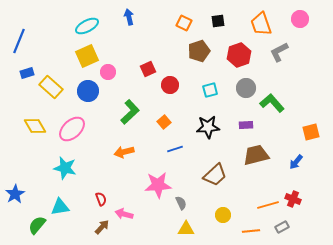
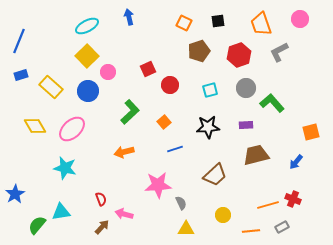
yellow square at (87, 56): rotated 20 degrees counterclockwise
blue rectangle at (27, 73): moved 6 px left, 2 px down
cyan triangle at (60, 207): moved 1 px right, 5 px down
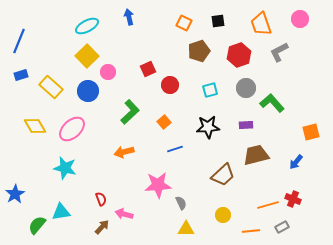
brown trapezoid at (215, 175): moved 8 px right
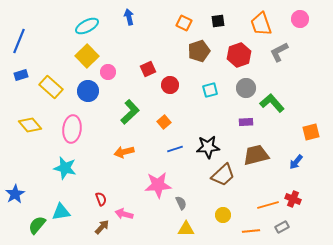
purple rectangle at (246, 125): moved 3 px up
yellow diamond at (35, 126): moved 5 px left, 1 px up; rotated 10 degrees counterclockwise
black star at (208, 127): moved 20 px down
pink ellipse at (72, 129): rotated 40 degrees counterclockwise
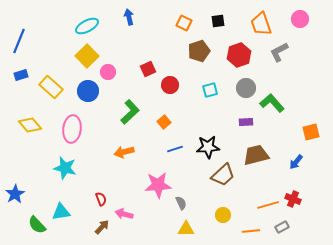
green semicircle at (37, 225): rotated 84 degrees counterclockwise
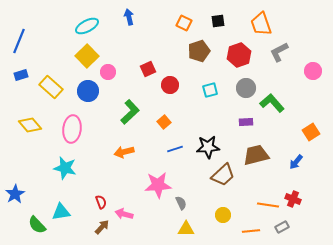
pink circle at (300, 19): moved 13 px right, 52 px down
orange square at (311, 132): rotated 18 degrees counterclockwise
red semicircle at (101, 199): moved 3 px down
orange line at (268, 205): rotated 25 degrees clockwise
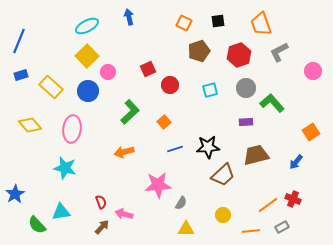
gray semicircle at (181, 203): rotated 56 degrees clockwise
orange line at (268, 205): rotated 45 degrees counterclockwise
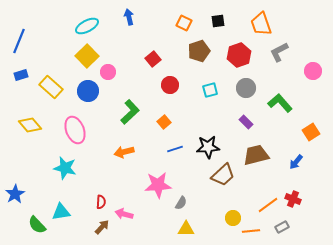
red square at (148, 69): moved 5 px right, 10 px up; rotated 14 degrees counterclockwise
green L-shape at (272, 103): moved 8 px right
purple rectangle at (246, 122): rotated 48 degrees clockwise
pink ellipse at (72, 129): moved 3 px right, 1 px down; rotated 28 degrees counterclockwise
red semicircle at (101, 202): rotated 24 degrees clockwise
yellow circle at (223, 215): moved 10 px right, 3 px down
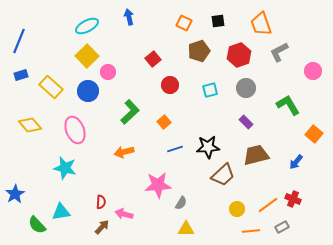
green L-shape at (280, 103): moved 8 px right, 2 px down; rotated 10 degrees clockwise
orange square at (311, 132): moved 3 px right, 2 px down; rotated 18 degrees counterclockwise
yellow circle at (233, 218): moved 4 px right, 9 px up
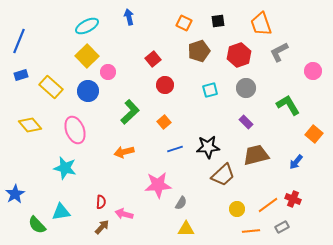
red circle at (170, 85): moved 5 px left
